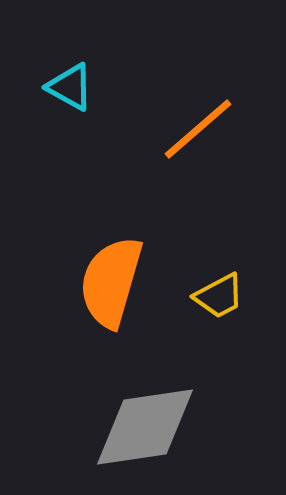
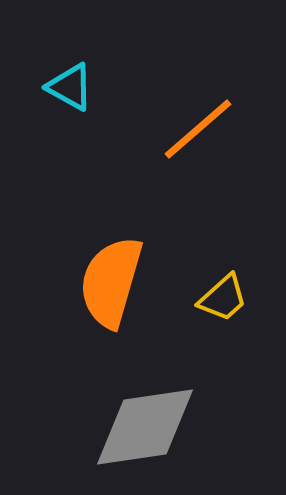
yellow trapezoid: moved 4 px right, 2 px down; rotated 14 degrees counterclockwise
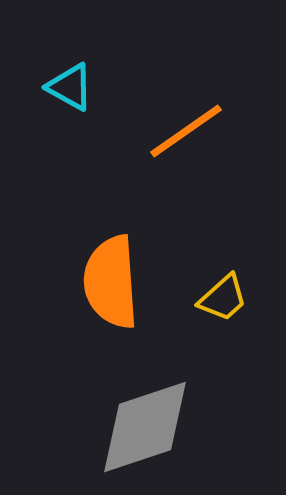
orange line: moved 12 px left, 2 px down; rotated 6 degrees clockwise
orange semicircle: rotated 20 degrees counterclockwise
gray diamond: rotated 10 degrees counterclockwise
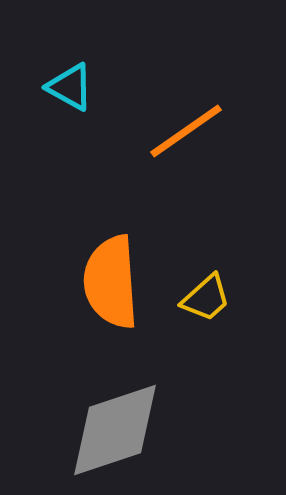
yellow trapezoid: moved 17 px left
gray diamond: moved 30 px left, 3 px down
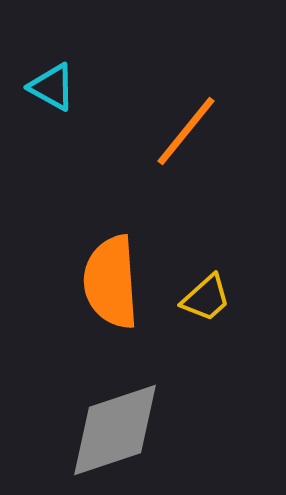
cyan triangle: moved 18 px left
orange line: rotated 16 degrees counterclockwise
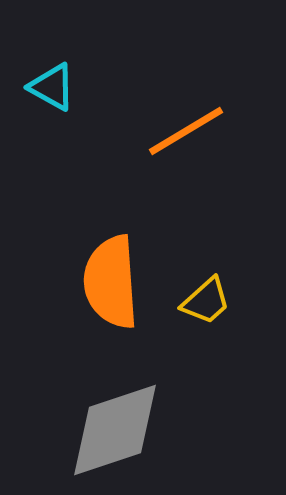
orange line: rotated 20 degrees clockwise
yellow trapezoid: moved 3 px down
